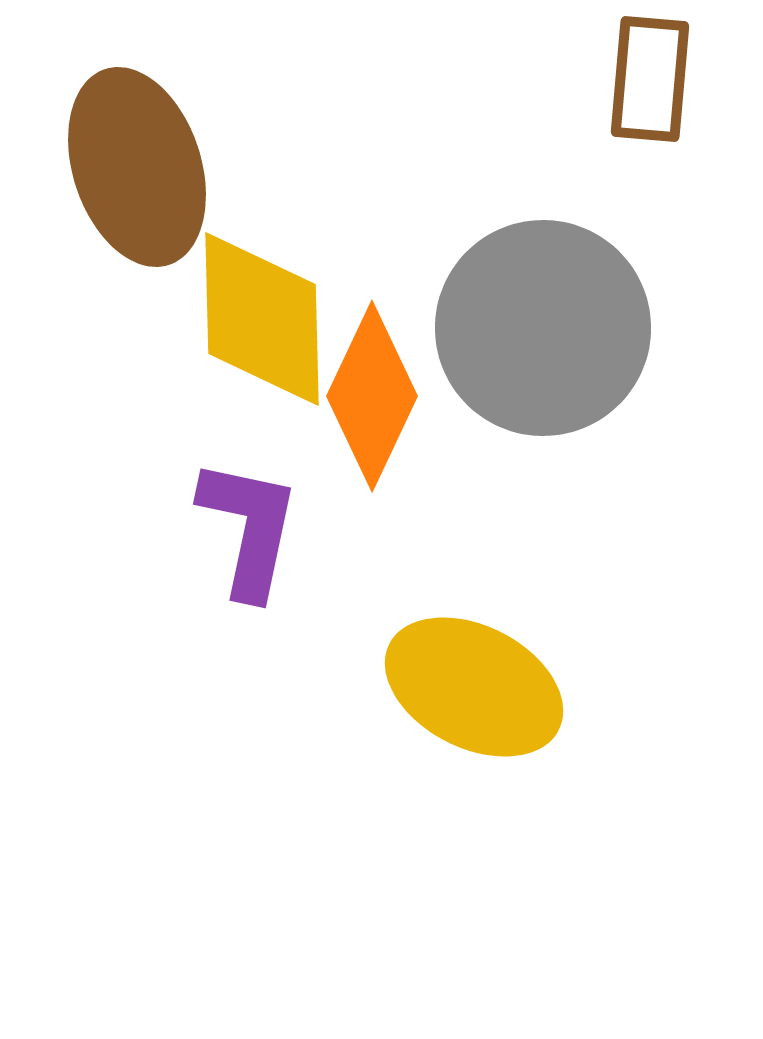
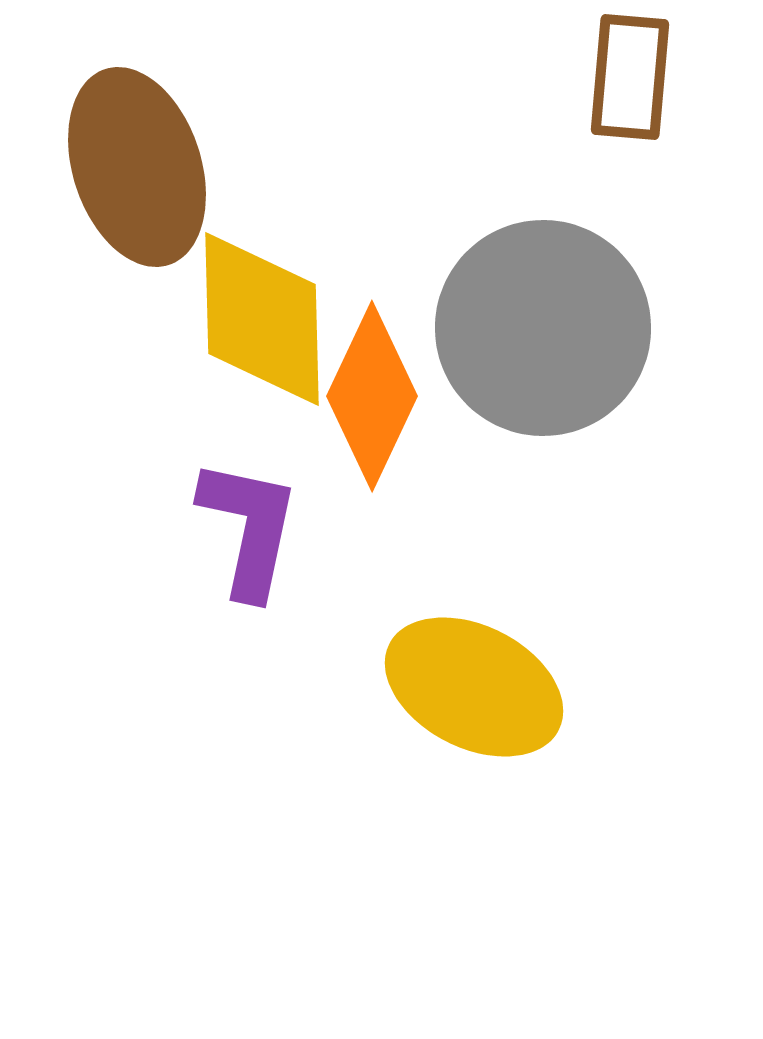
brown rectangle: moved 20 px left, 2 px up
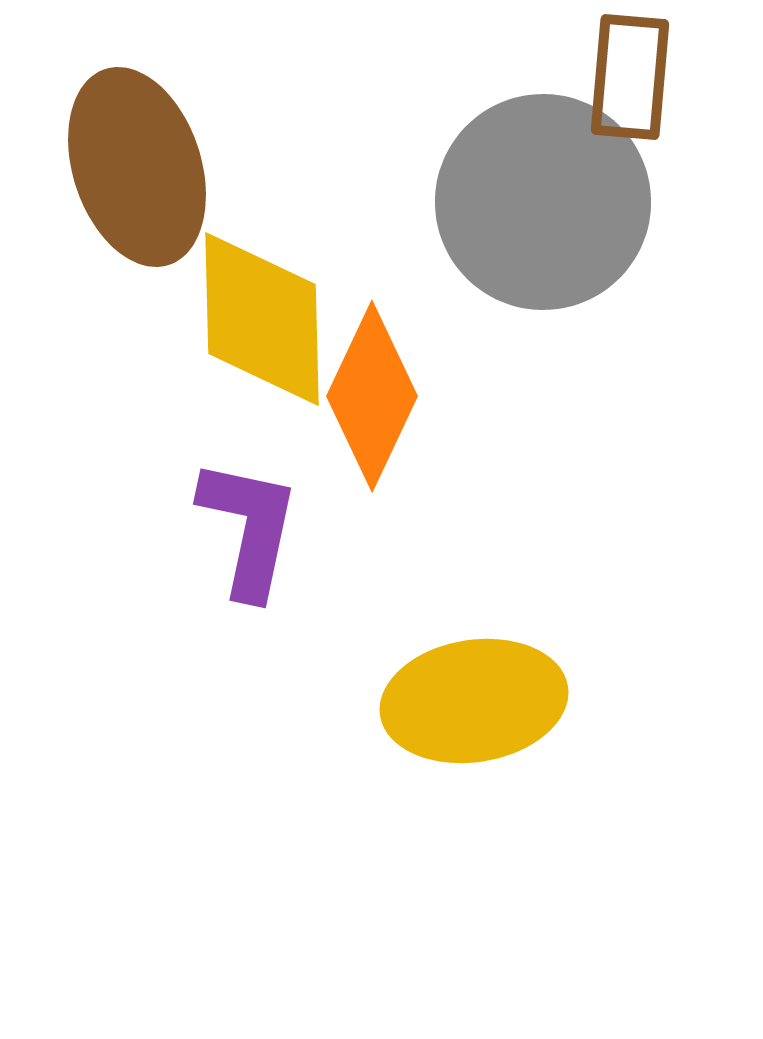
gray circle: moved 126 px up
yellow ellipse: moved 14 px down; rotated 36 degrees counterclockwise
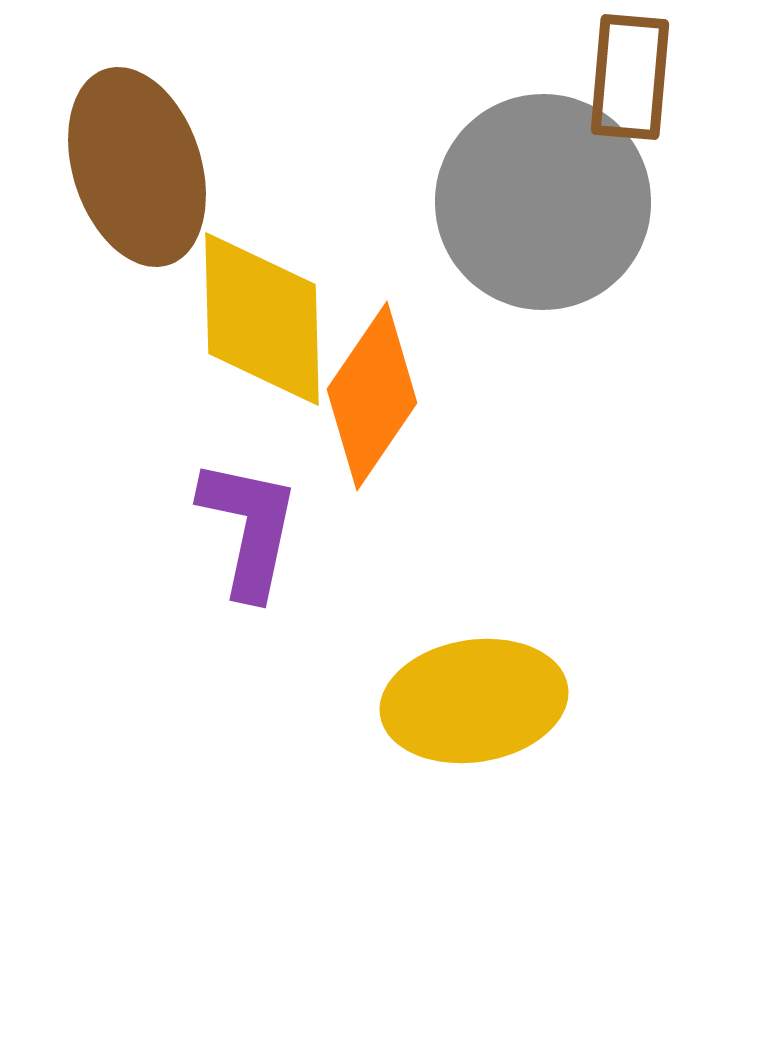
orange diamond: rotated 9 degrees clockwise
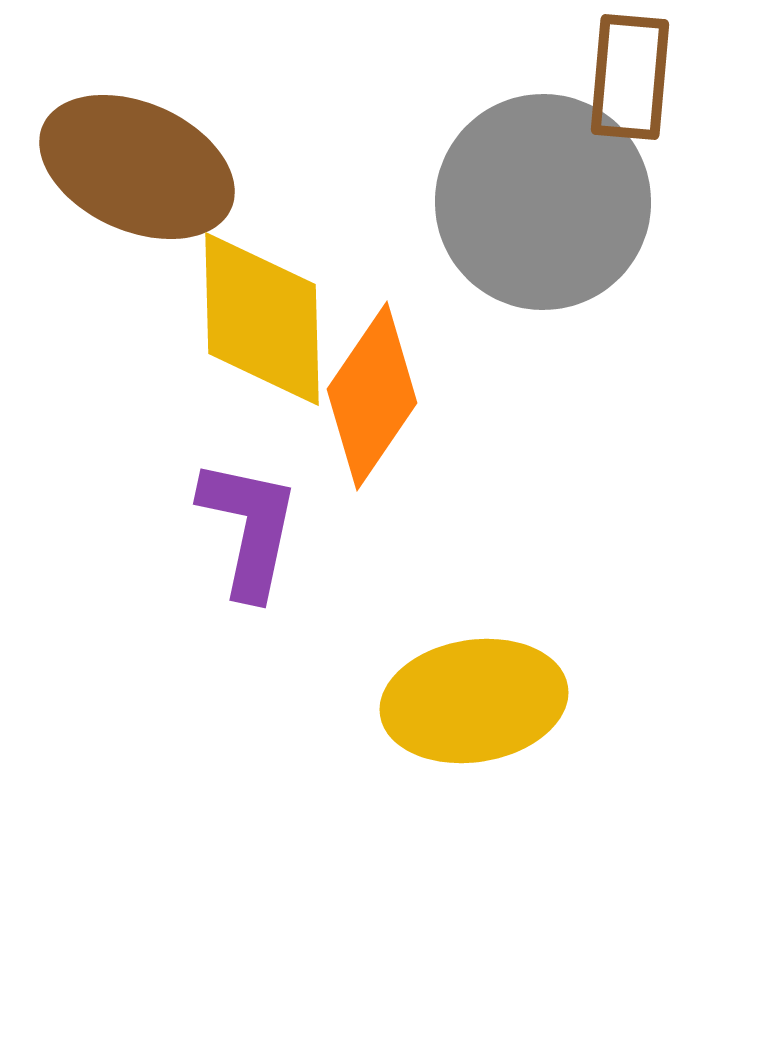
brown ellipse: rotated 48 degrees counterclockwise
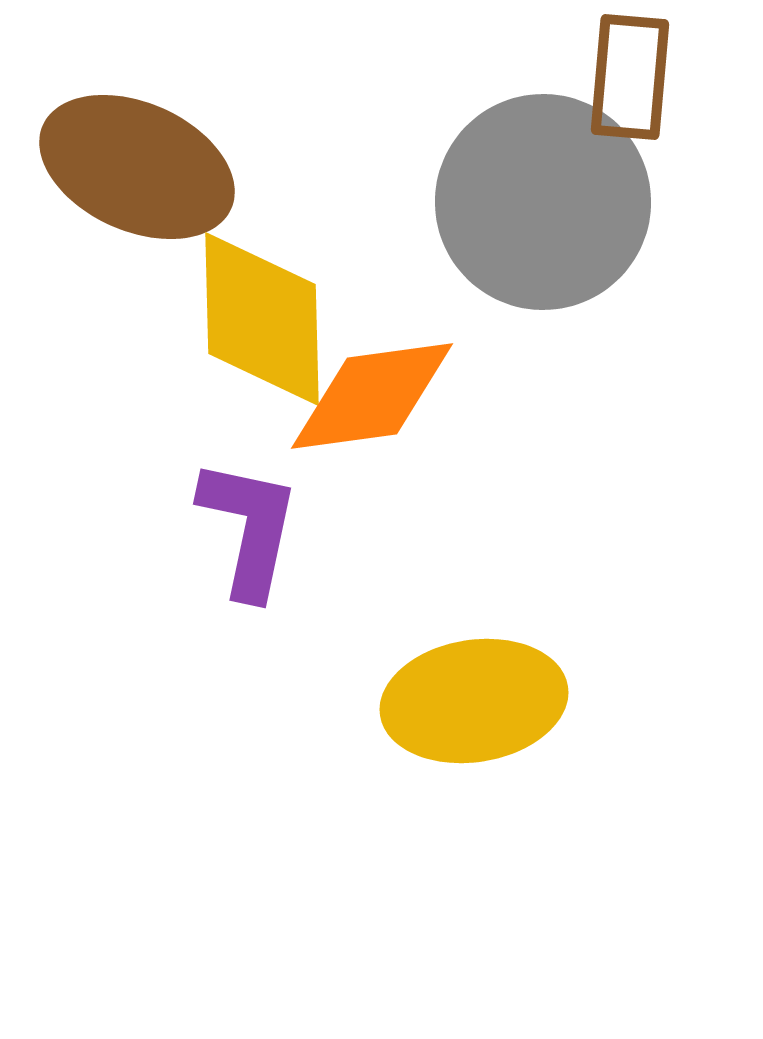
orange diamond: rotated 48 degrees clockwise
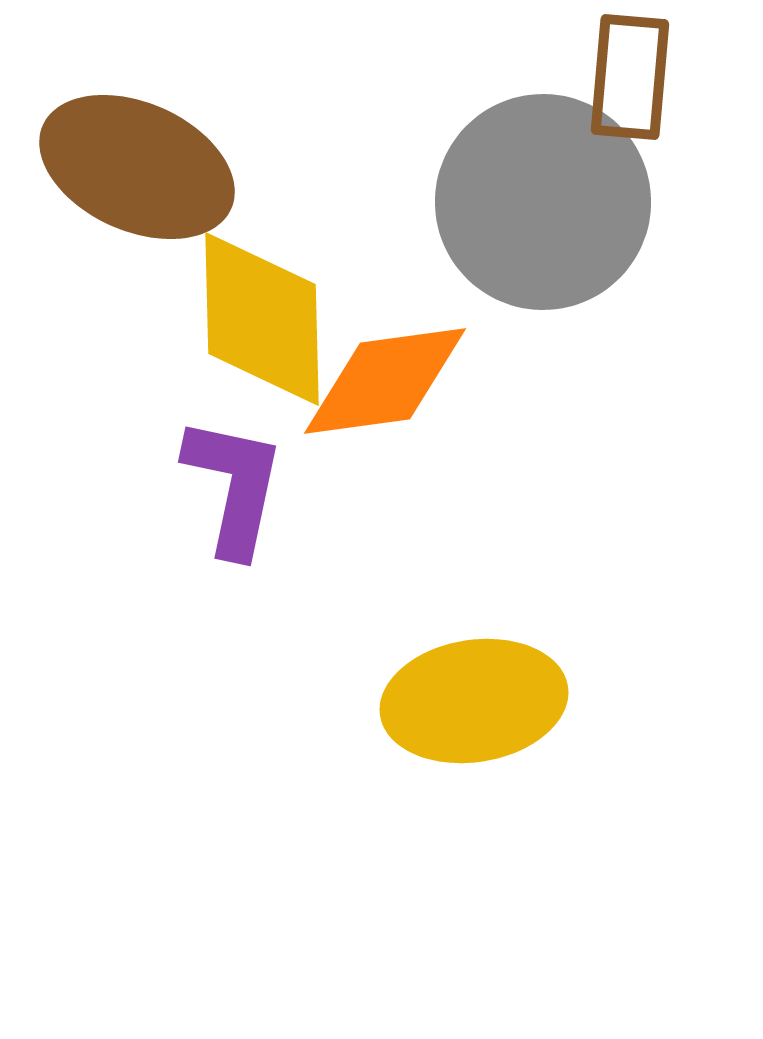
orange diamond: moved 13 px right, 15 px up
purple L-shape: moved 15 px left, 42 px up
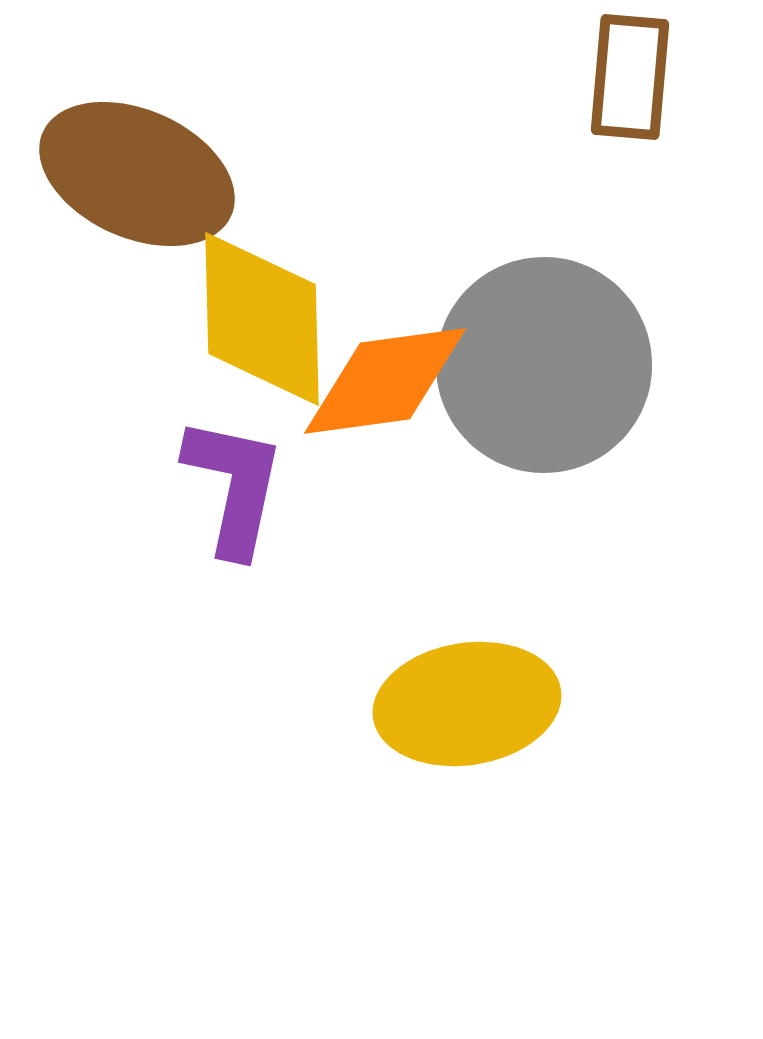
brown ellipse: moved 7 px down
gray circle: moved 1 px right, 163 px down
yellow ellipse: moved 7 px left, 3 px down
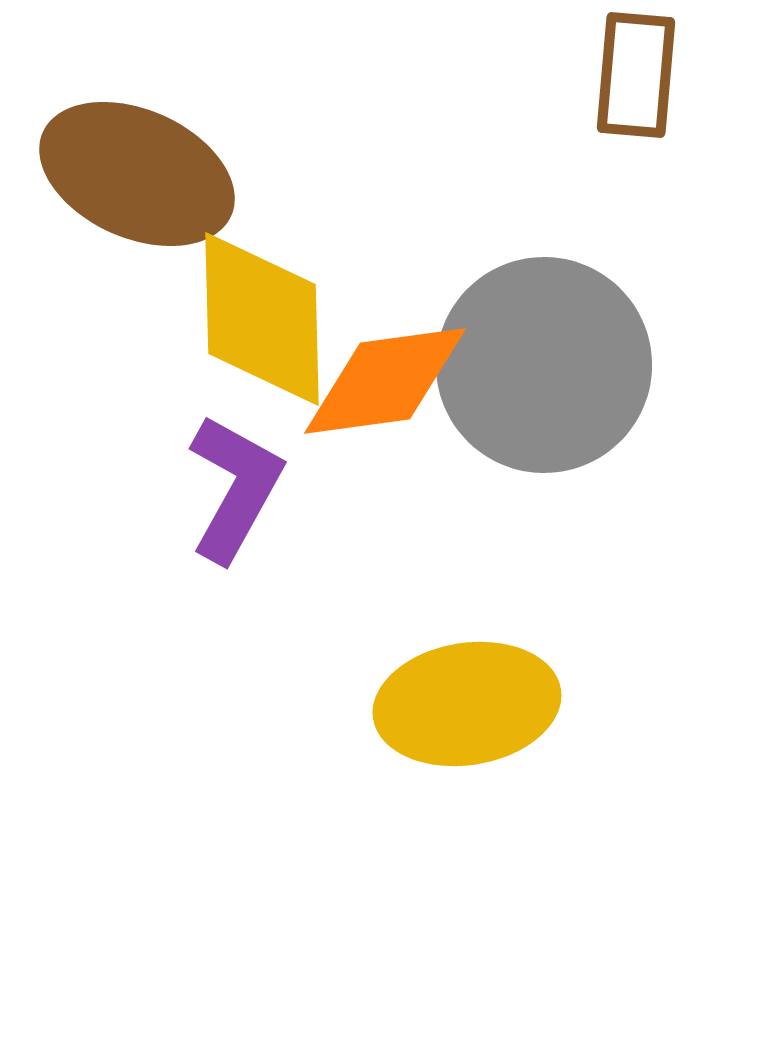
brown rectangle: moved 6 px right, 2 px up
purple L-shape: moved 1 px right, 2 px down; rotated 17 degrees clockwise
